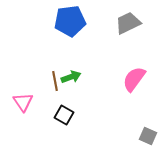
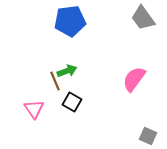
gray trapezoid: moved 15 px right, 5 px up; rotated 100 degrees counterclockwise
green arrow: moved 4 px left, 6 px up
brown line: rotated 12 degrees counterclockwise
pink triangle: moved 11 px right, 7 px down
black square: moved 8 px right, 13 px up
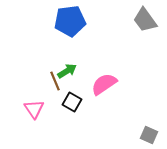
gray trapezoid: moved 2 px right, 2 px down
green arrow: rotated 12 degrees counterclockwise
pink semicircle: moved 30 px left, 5 px down; rotated 20 degrees clockwise
gray square: moved 1 px right, 1 px up
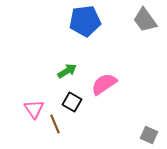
blue pentagon: moved 15 px right
brown line: moved 43 px down
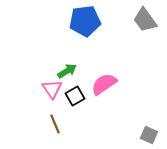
black square: moved 3 px right, 6 px up; rotated 30 degrees clockwise
pink triangle: moved 18 px right, 20 px up
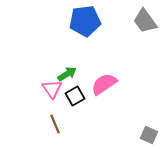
gray trapezoid: moved 1 px down
green arrow: moved 3 px down
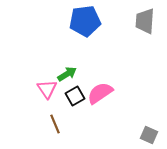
gray trapezoid: rotated 40 degrees clockwise
pink semicircle: moved 4 px left, 9 px down
pink triangle: moved 5 px left
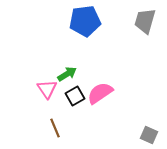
gray trapezoid: rotated 12 degrees clockwise
brown line: moved 4 px down
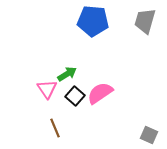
blue pentagon: moved 8 px right; rotated 12 degrees clockwise
black square: rotated 18 degrees counterclockwise
